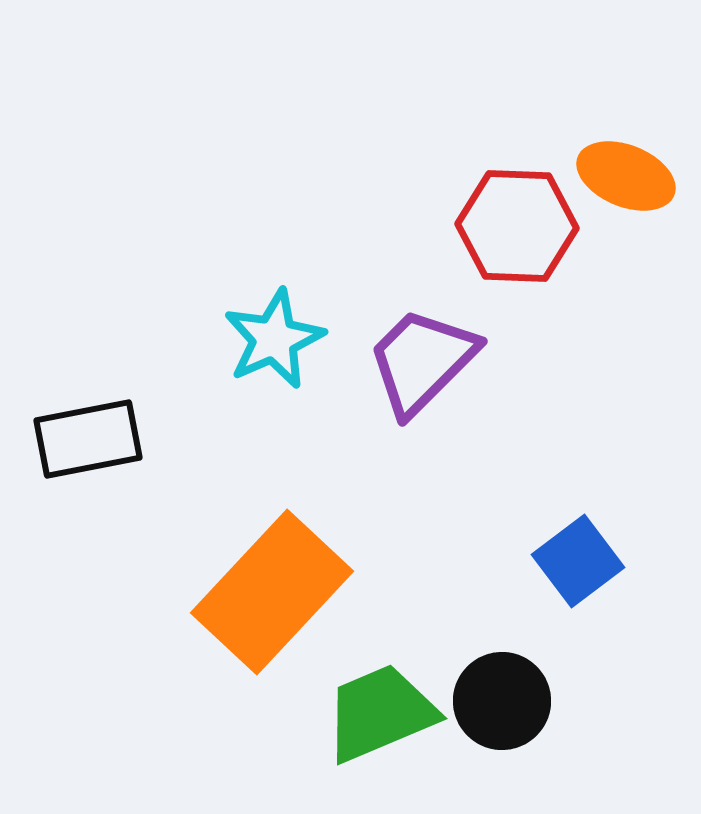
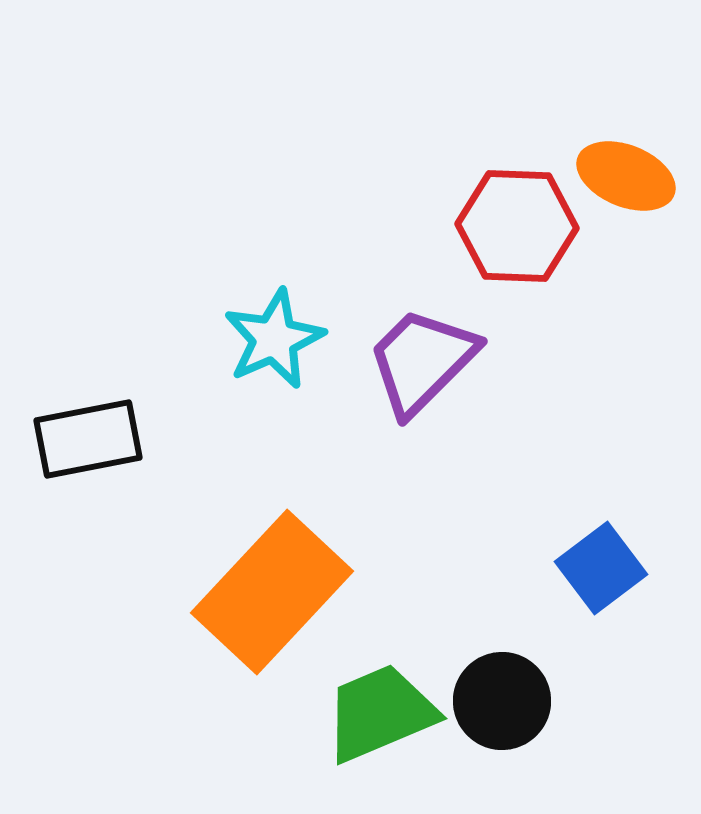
blue square: moved 23 px right, 7 px down
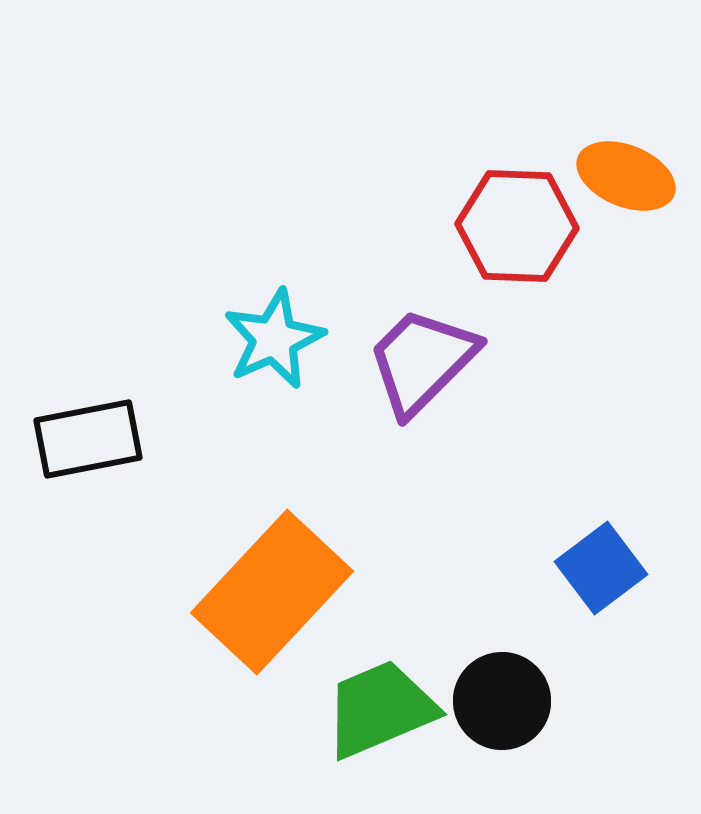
green trapezoid: moved 4 px up
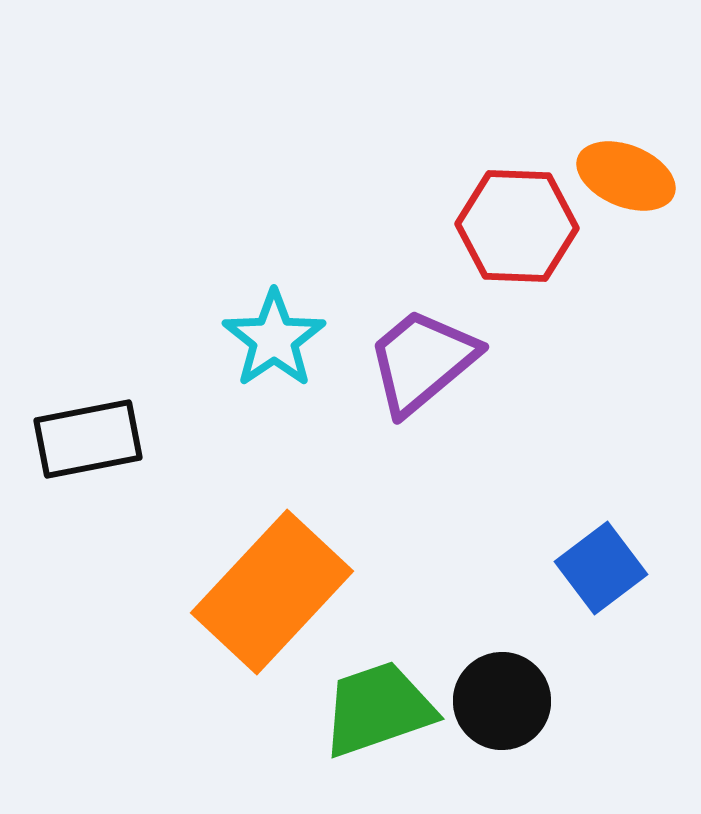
cyan star: rotated 10 degrees counterclockwise
purple trapezoid: rotated 5 degrees clockwise
green trapezoid: moved 2 px left; rotated 4 degrees clockwise
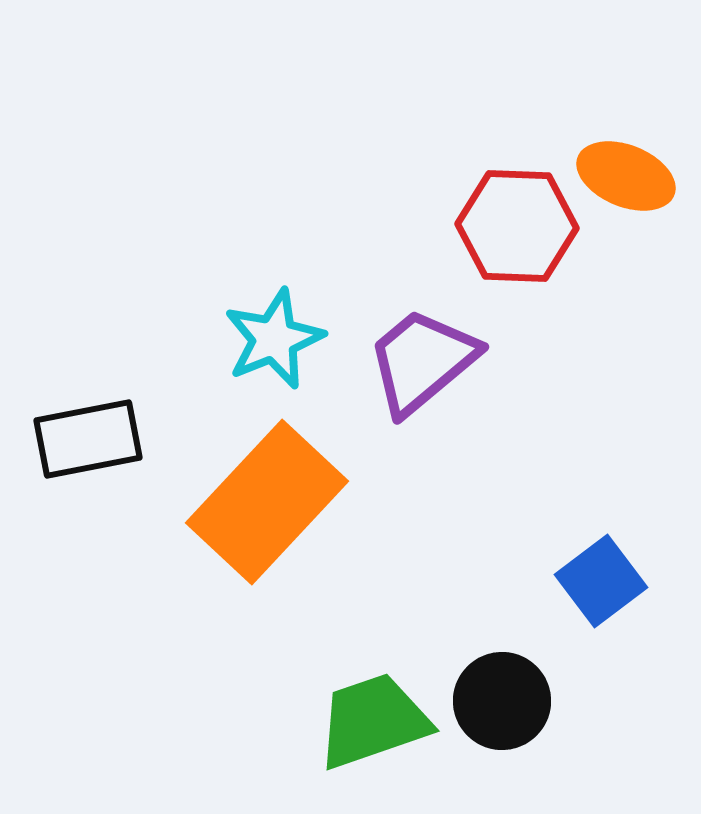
cyan star: rotated 12 degrees clockwise
blue square: moved 13 px down
orange rectangle: moved 5 px left, 90 px up
green trapezoid: moved 5 px left, 12 px down
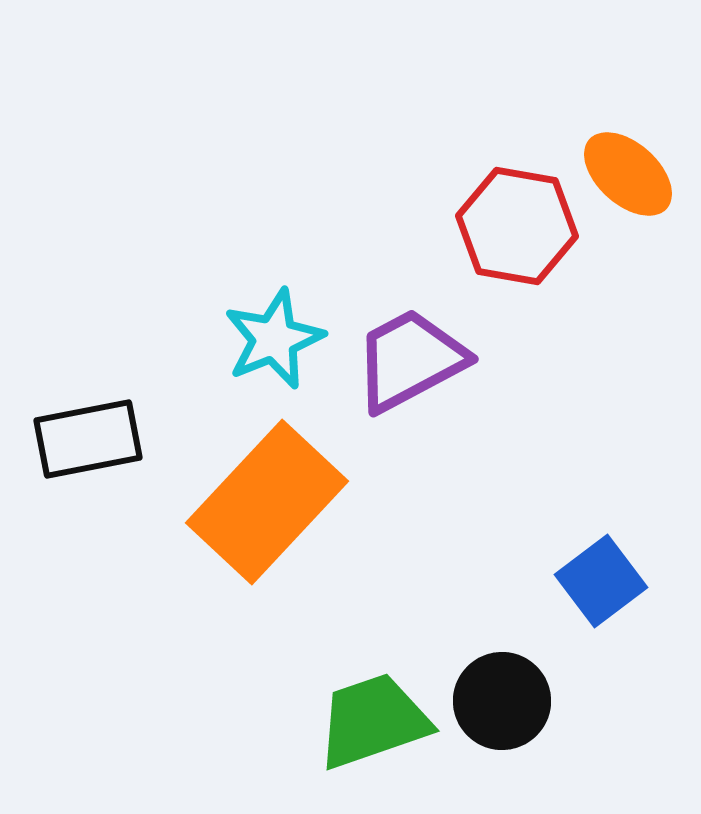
orange ellipse: moved 2 px right, 2 px up; rotated 20 degrees clockwise
red hexagon: rotated 8 degrees clockwise
purple trapezoid: moved 12 px left, 1 px up; rotated 12 degrees clockwise
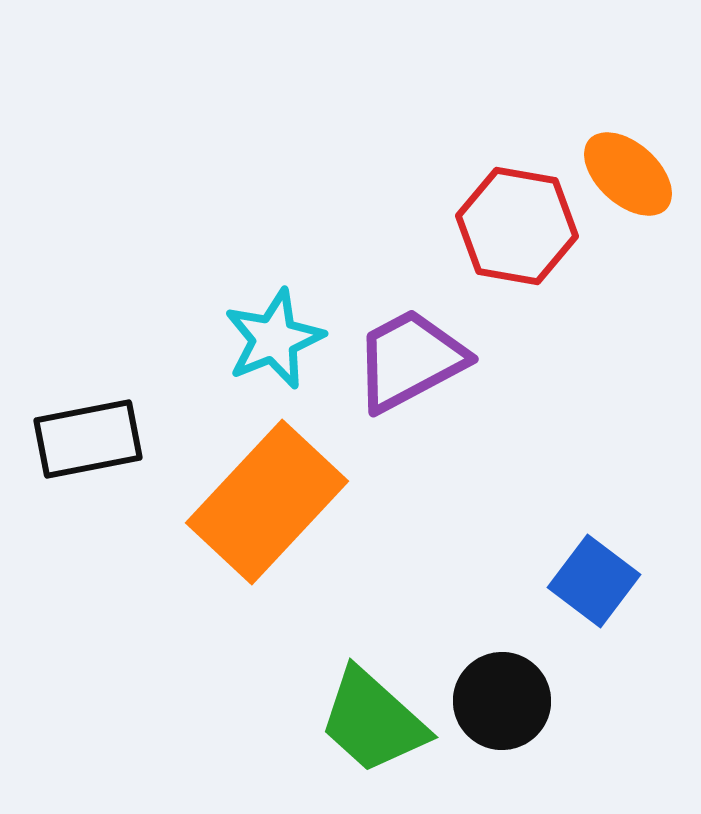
blue square: moved 7 px left; rotated 16 degrees counterclockwise
green trapezoid: rotated 119 degrees counterclockwise
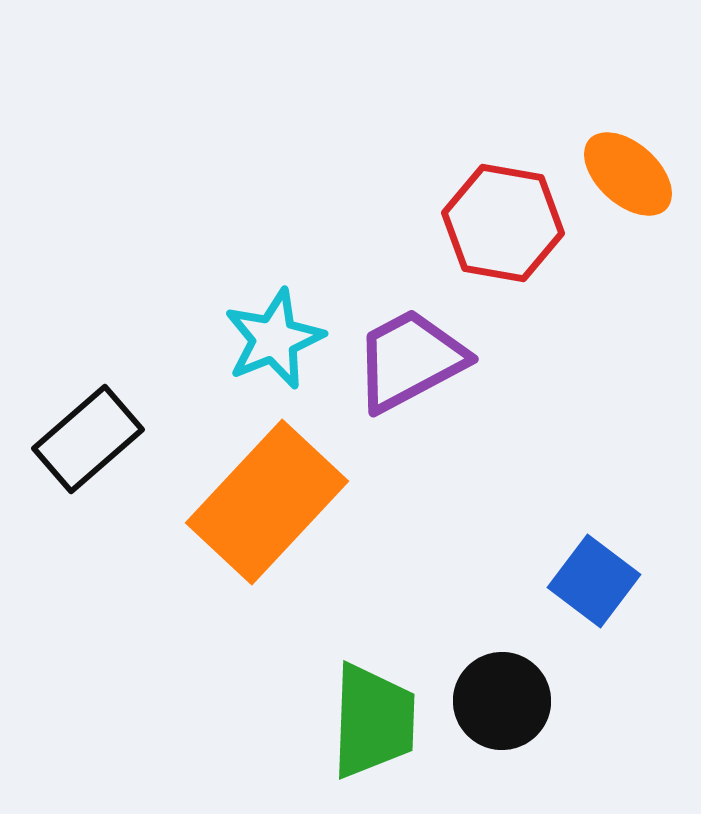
red hexagon: moved 14 px left, 3 px up
black rectangle: rotated 30 degrees counterclockwise
green trapezoid: rotated 130 degrees counterclockwise
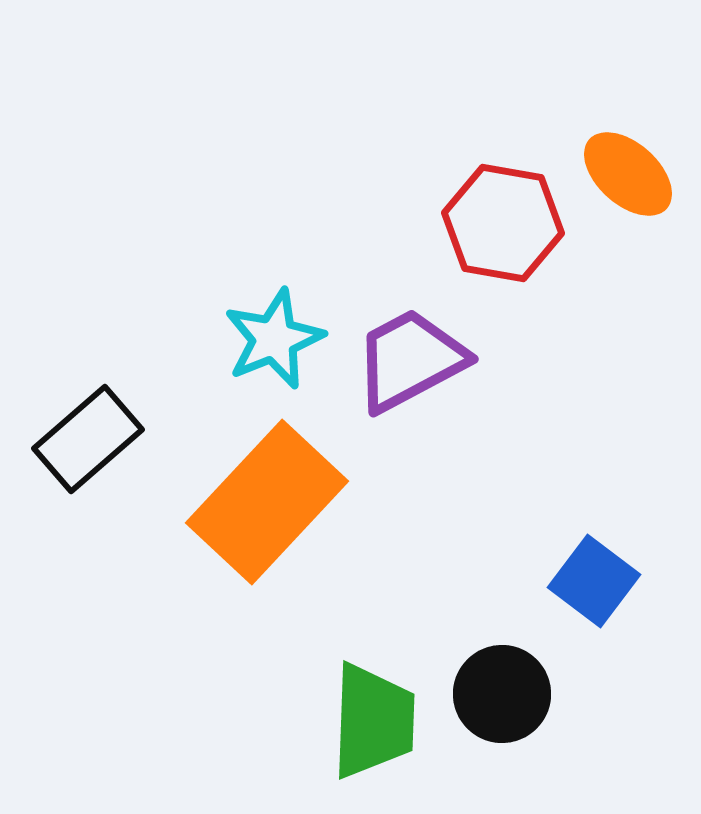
black circle: moved 7 px up
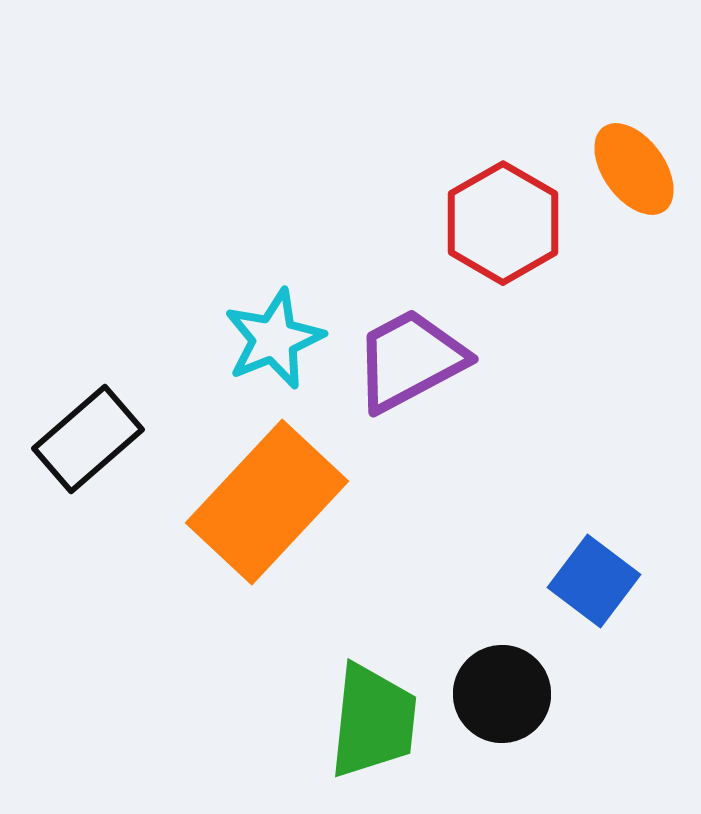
orange ellipse: moved 6 px right, 5 px up; rotated 12 degrees clockwise
red hexagon: rotated 20 degrees clockwise
green trapezoid: rotated 4 degrees clockwise
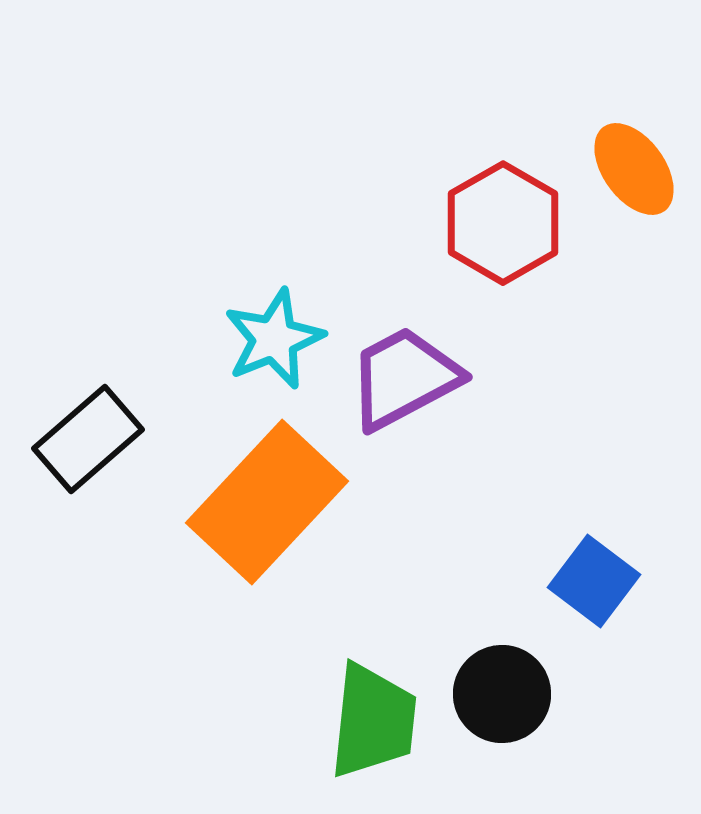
purple trapezoid: moved 6 px left, 18 px down
